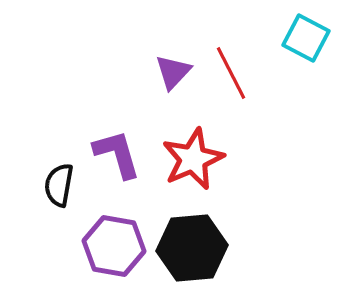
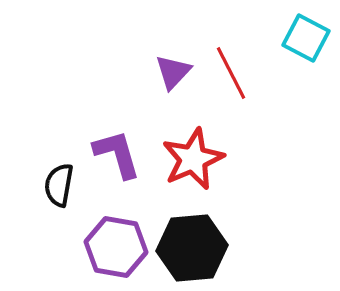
purple hexagon: moved 2 px right, 1 px down
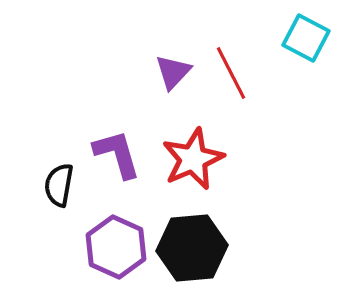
purple hexagon: rotated 14 degrees clockwise
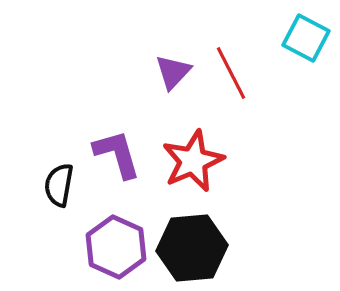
red star: moved 2 px down
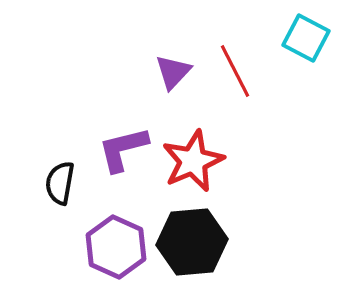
red line: moved 4 px right, 2 px up
purple L-shape: moved 6 px right, 5 px up; rotated 88 degrees counterclockwise
black semicircle: moved 1 px right, 2 px up
black hexagon: moved 6 px up
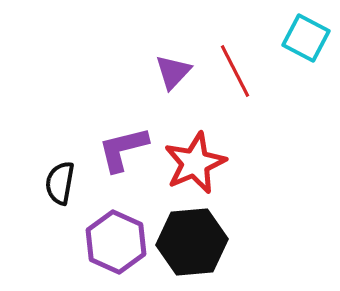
red star: moved 2 px right, 2 px down
purple hexagon: moved 5 px up
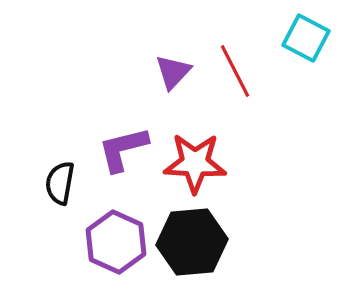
red star: rotated 26 degrees clockwise
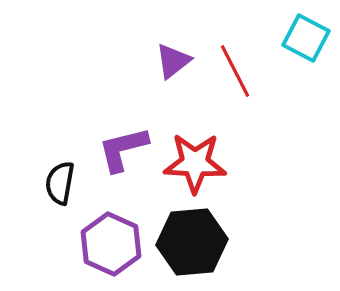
purple triangle: moved 11 px up; rotated 9 degrees clockwise
purple hexagon: moved 5 px left, 2 px down
